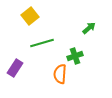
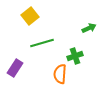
green arrow: rotated 16 degrees clockwise
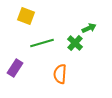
yellow square: moved 4 px left; rotated 30 degrees counterclockwise
green cross: moved 13 px up; rotated 28 degrees counterclockwise
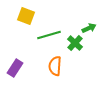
green line: moved 7 px right, 8 px up
orange semicircle: moved 5 px left, 8 px up
